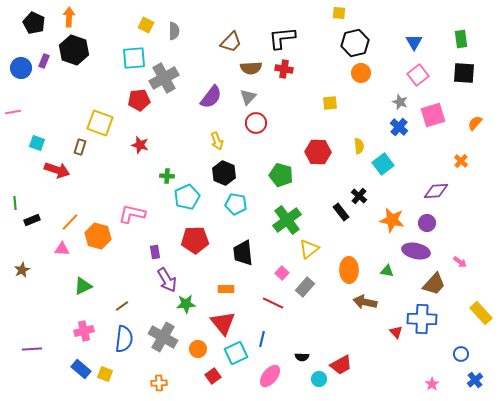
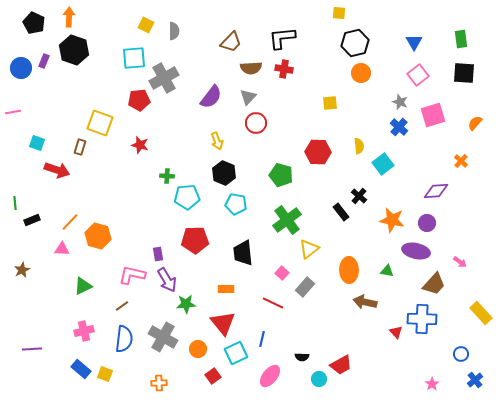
cyan pentagon at (187, 197): rotated 20 degrees clockwise
pink L-shape at (132, 214): moved 61 px down
purple rectangle at (155, 252): moved 3 px right, 2 px down
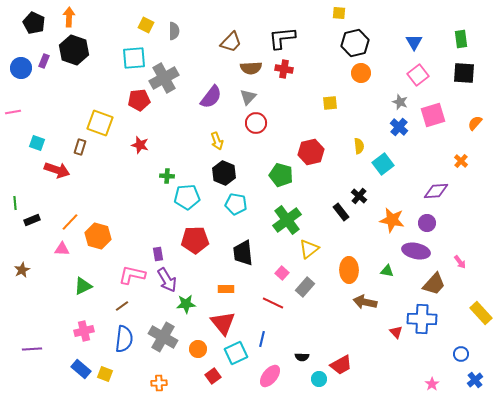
red hexagon at (318, 152): moved 7 px left; rotated 15 degrees counterclockwise
pink arrow at (460, 262): rotated 16 degrees clockwise
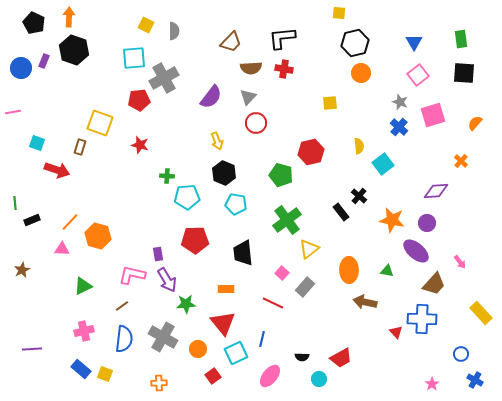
purple ellipse at (416, 251): rotated 28 degrees clockwise
red trapezoid at (341, 365): moved 7 px up
blue cross at (475, 380): rotated 21 degrees counterclockwise
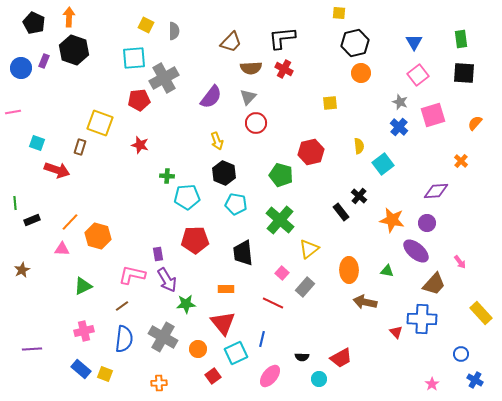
red cross at (284, 69): rotated 18 degrees clockwise
green cross at (287, 220): moved 7 px left; rotated 12 degrees counterclockwise
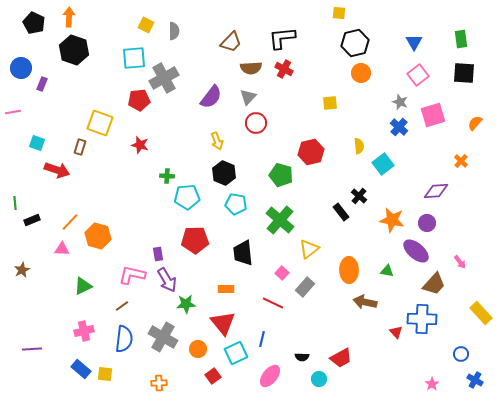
purple rectangle at (44, 61): moved 2 px left, 23 px down
yellow square at (105, 374): rotated 14 degrees counterclockwise
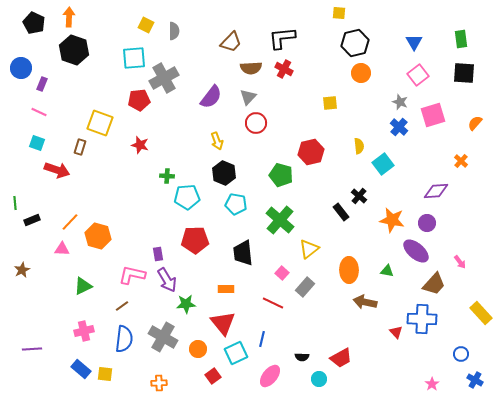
pink line at (13, 112): moved 26 px right; rotated 35 degrees clockwise
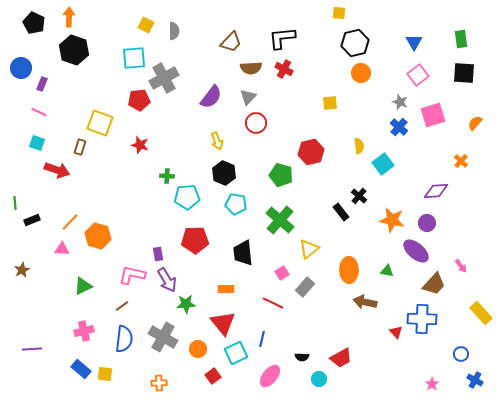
pink arrow at (460, 262): moved 1 px right, 4 px down
pink square at (282, 273): rotated 16 degrees clockwise
